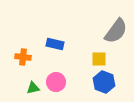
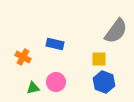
orange cross: rotated 21 degrees clockwise
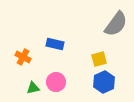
gray semicircle: moved 7 px up
yellow square: rotated 14 degrees counterclockwise
blue hexagon: rotated 15 degrees clockwise
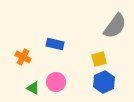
gray semicircle: moved 1 px left, 2 px down
green triangle: rotated 40 degrees clockwise
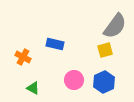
yellow square: moved 6 px right, 9 px up
pink circle: moved 18 px right, 2 px up
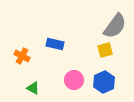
orange cross: moved 1 px left, 1 px up
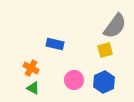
orange cross: moved 9 px right, 12 px down
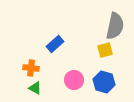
gray semicircle: rotated 24 degrees counterclockwise
blue rectangle: rotated 54 degrees counterclockwise
orange cross: rotated 21 degrees counterclockwise
blue hexagon: rotated 20 degrees counterclockwise
green triangle: moved 2 px right
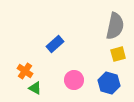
yellow square: moved 13 px right, 4 px down
orange cross: moved 6 px left, 3 px down; rotated 28 degrees clockwise
blue hexagon: moved 5 px right, 1 px down
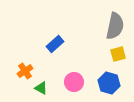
orange cross: rotated 21 degrees clockwise
pink circle: moved 2 px down
green triangle: moved 6 px right
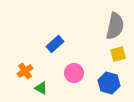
pink circle: moved 9 px up
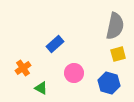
orange cross: moved 2 px left, 3 px up
